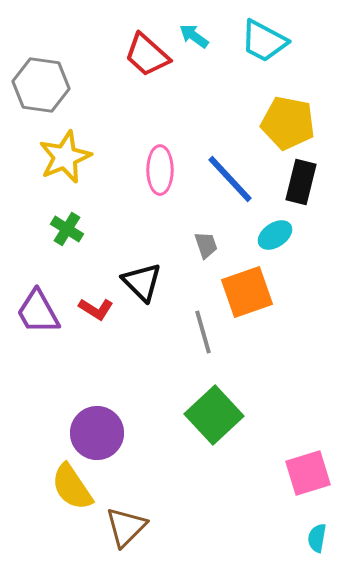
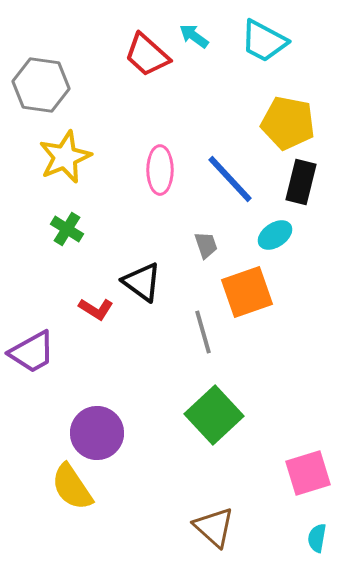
black triangle: rotated 9 degrees counterclockwise
purple trapezoid: moved 6 px left, 40 px down; rotated 90 degrees counterclockwise
brown triangle: moved 88 px right; rotated 33 degrees counterclockwise
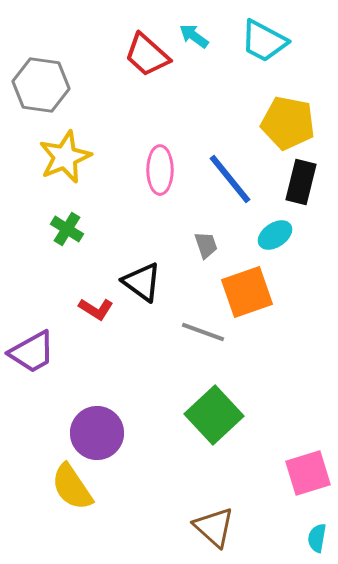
blue line: rotated 4 degrees clockwise
gray line: rotated 54 degrees counterclockwise
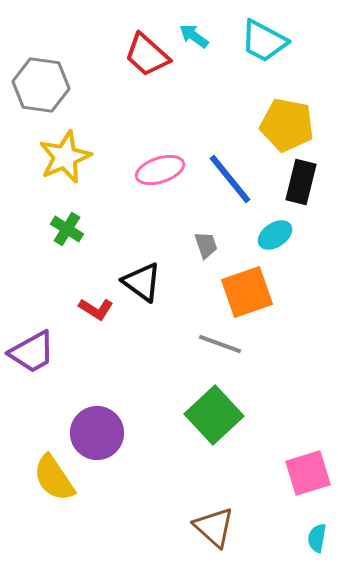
yellow pentagon: moved 1 px left, 2 px down
pink ellipse: rotated 72 degrees clockwise
gray line: moved 17 px right, 12 px down
yellow semicircle: moved 18 px left, 9 px up
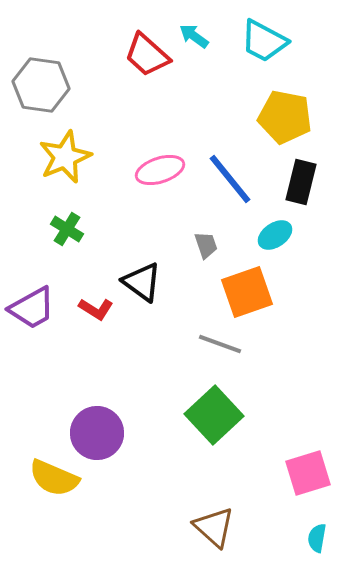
yellow pentagon: moved 2 px left, 8 px up
purple trapezoid: moved 44 px up
yellow semicircle: rotated 33 degrees counterclockwise
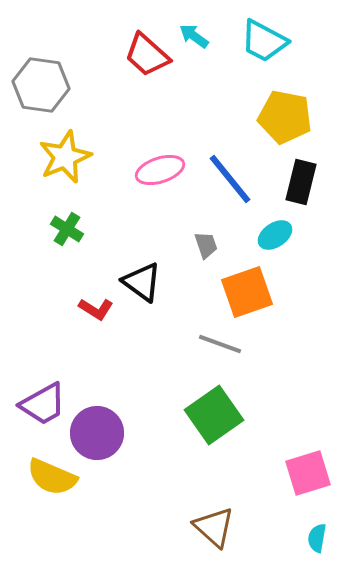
purple trapezoid: moved 11 px right, 96 px down
green square: rotated 8 degrees clockwise
yellow semicircle: moved 2 px left, 1 px up
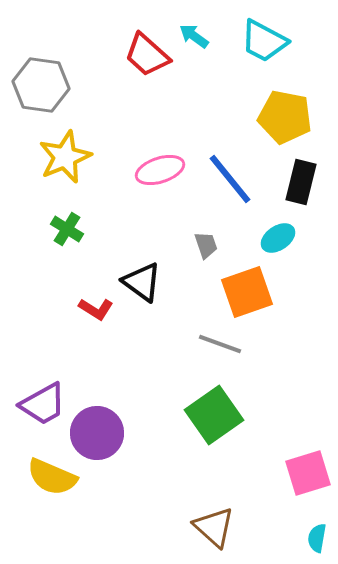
cyan ellipse: moved 3 px right, 3 px down
